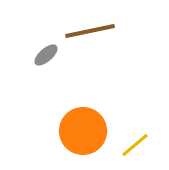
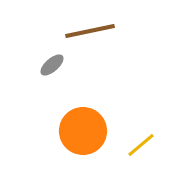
gray ellipse: moved 6 px right, 10 px down
yellow line: moved 6 px right
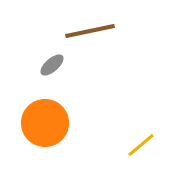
orange circle: moved 38 px left, 8 px up
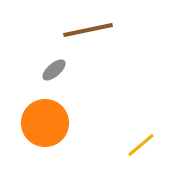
brown line: moved 2 px left, 1 px up
gray ellipse: moved 2 px right, 5 px down
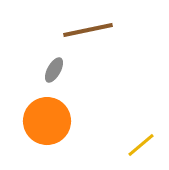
gray ellipse: rotated 20 degrees counterclockwise
orange circle: moved 2 px right, 2 px up
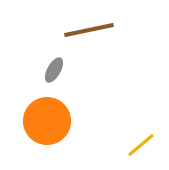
brown line: moved 1 px right
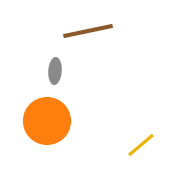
brown line: moved 1 px left, 1 px down
gray ellipse: moved 1 px right, 1 px down; rotated 25 degrees counterclockwise
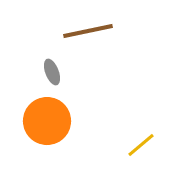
gray ellipse: moved 3 px left, 1 px down; rotated 25 degrees counterclockwise
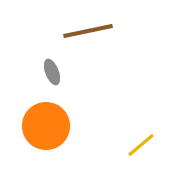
orange circle: moved 1 px left, 5 px down
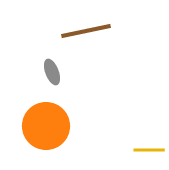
brown line: moved 2 px left
yellow line: moved 8 px right, 5 px down; rotated 40 degrees clockwise
